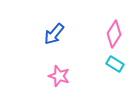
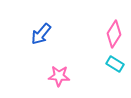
blue arrow: moved 13 px left
pink star: rotated 15 degrees counterclockwise
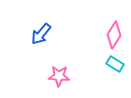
pink diamond: moved 1 px down
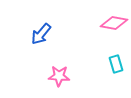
pink diamond: moved 12 px up; rotated 68 degrees clockwise
cyan rectangle: moved 1 px right; rotated 42 degrees clockwise
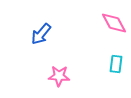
pink diamond: rotated 52 degrees clockwise
cyan rectangle: rotated 24 degrees clockwise
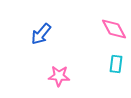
pink diamond: moved 6 px down
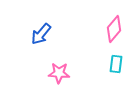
pink diamond: rotated 68 degrees clockwise
pink star: moved 3 px up
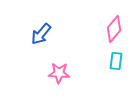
cyan rectangle: moved 3 px up
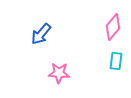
pink diamond: moved 1 px left, 2 px up
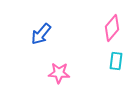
pink diamond: moved 1 px left, 1 px down
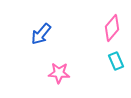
cyan rectangle: rotated 30 degrees counterclockwise
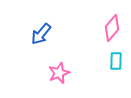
cyan rectangle: rotated 24 degrees clockwise
pink star: rotated 25 degrees counterclockwise
